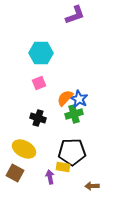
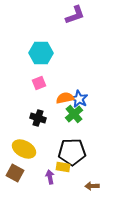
orange semicircle: rotated 36 degrees clockwise
green cross: rotated 24 degrees counterclockwise
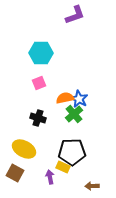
yellow rectangle: rotated 16 degrees clockwise
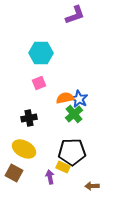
black cross: moved 9 px left; rotated 28 degrees counterclockwise
brown square: moved 1 px left
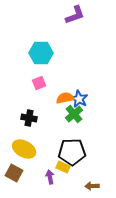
black cross: rotated 21 degrees clockwise
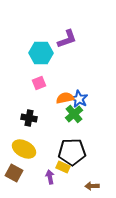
purple L-shape: moved 8 px left, 24 px down
